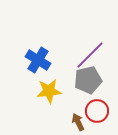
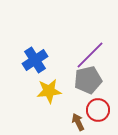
blue cross: moved 3 px left; rotated 25 degrees clockwise
red circle: moved 1 px right, 1 px up
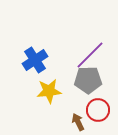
gray pentagon: rotated 12 degrees clockwise
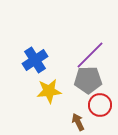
red circle: moved 2 px right, 5 px up
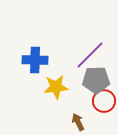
blue cross: rotated 35 degrees clockwise
gray pentagon: moved 8 px right
yellow star: moved 7 px right, 4 px up
red circle: moved 4 px right, 4 px up
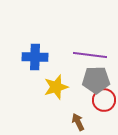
purple line: rotated 52 degrees clockwise
blue cross: moved 3 px up
yellow star: rotated 10 degrees counterclockwise
red circle: moved 1 px up
